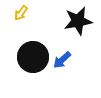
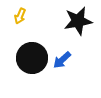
yellow arrow: moved 1 px left, 3 px down; rotated 14 degrees counterclockwise
black circle: moved 1 px left, 1 px down
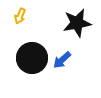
black star: moved 1 px left, 2 px down
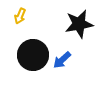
black star: moved 2 px right, 1 px down
black circle: moved 1 px right, 3 px up
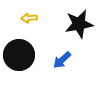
yellow arrow: moved 9 px right, 2 px down; rotated 63 degrees clockwise
black circle: moved 14 px left
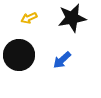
yellow arrow: rotated 21 degrees counterclockwise
black star: moved 7 px left, 6 px up
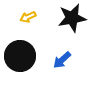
yellow arrow: moved 1 px left, 1 px up
black circle: moved 1 px right, 1 px down
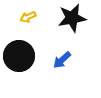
black circle: moved 1 px left
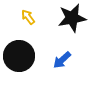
yellow arrow: rotated 77 degrees clockwise
